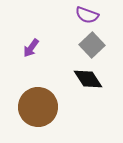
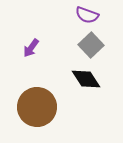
gray square: moved 1 px left
black diamond: moved 2 px left
brown circle: moved 1 px left
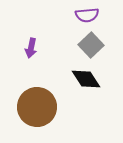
purple semicircle: rotated 25 degrees counterclockwise
purple arrow: rotated 24 degrees counterclockwise
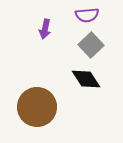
purple arrow: moved 14 px right, 19 px up
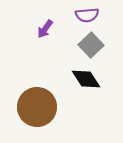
purple arrow: rotated 24 degrees clockwise
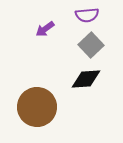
purple arrow: rotated 18 degrees clockwise
black diamond: rotated 60 degrees counterclockwise
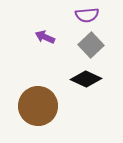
purple arrow: moved 8 px down; rotated 60 degrees clockwise
black diamond: rotated 28 degrees clockwise
brown circle: moved 1 px right, 1 px up
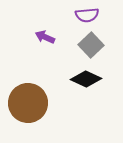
brown circle: moved 10 px left, 3 px up
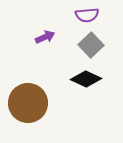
purple arrow: rotated 132 degrees clockwise
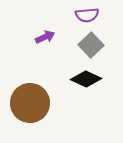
brown circle: moved 2 px right
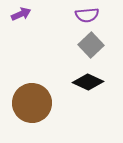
purple arrow: moved 24 px left, 23 px up
black diamond: moved 2 px right, 3 px down
brown circle: moved 2 px right
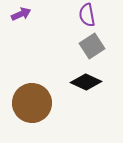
purple semicircle: rotated 85 degrees clockwise
gray square: moved 1 px right, 1 px down; rotated 10 degrees clockwise
black diamond: moved 2 px left
